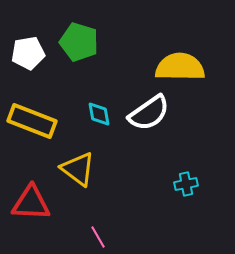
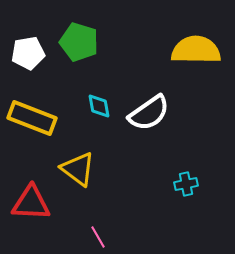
yellow semicircle: moved 16 px right, 17 px up
cyan diamond: moved 8 px up
yellow rectangle: moved 3 px up
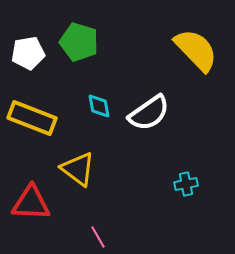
yellow semicircle: rotated 45 degrees clockwise
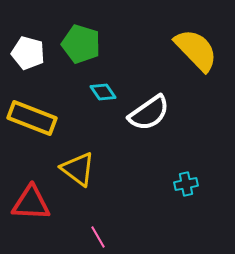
green pentagon: moved 2 px right, 2 px down
white pentagon: rotated 24 degrees clockwise
cyan diamond: moved 4 px right, 14 px up; rotated 24 degrees counterclockwise
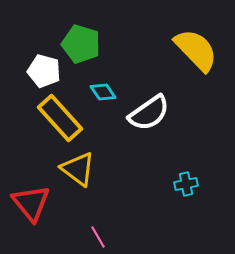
white pentagon: moved 16 px right, 18 px down
yellow rectangle: moved 28 px right; rotated 27 degrees clockwise
red triangle: rotated 48 degrees clockwise
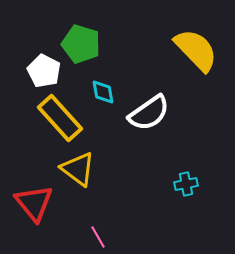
white pentagon: rotated 12 degrees clockwise
cyan diamond: rotated 24 degrees clockwise
red triangle: moved 3 px right
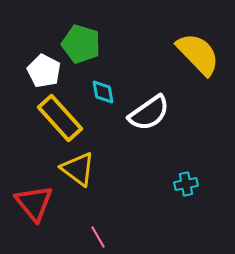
yellow semicircle: moved 2 px right, 4 px down
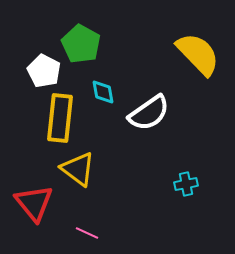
green pentagon: rotated 12 degrees clockwise
yellow rectangle: rotated 48 degrees clockwise
pink line: moved 11 px left, 4 px up; rotated 35 degrees counterclockwise
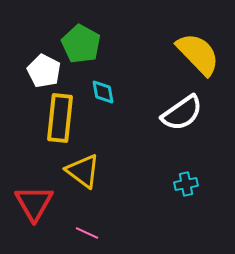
white semicircle: moved 33 px right
yellow triangle: moved 5 px right, 2 px down
red triangle: rotated 9 degrees clockwise
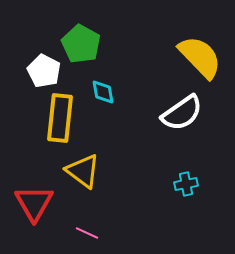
yellow semicircle: moved 2 px right, 3 px down
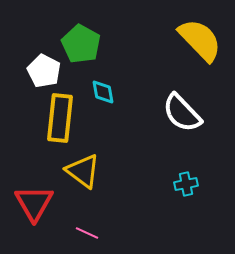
yellow semicircle: moved 17 px up
white semicircle: rotated 81 degrees clockwise
